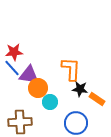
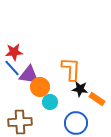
orange circle: moved 2 px right, 1 px up
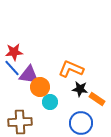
orange L-shape: rotated 70 degrees counterclockwise
blue circle: moved 5 px right
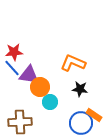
orange L-shape: moved 2 px right, 6 px up
orange rectangle: moved 3 px left, 16 px down
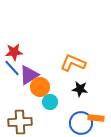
purple triangle: rotated 40 degrees counterclockwise
orange rectangle: moved 2 px right, 3 px down; rotated 28 degrees counterclockwise
